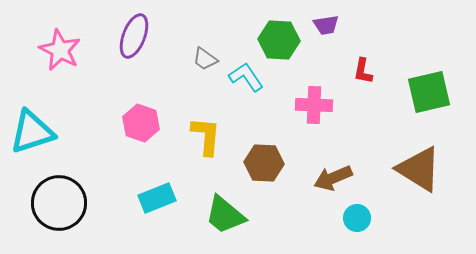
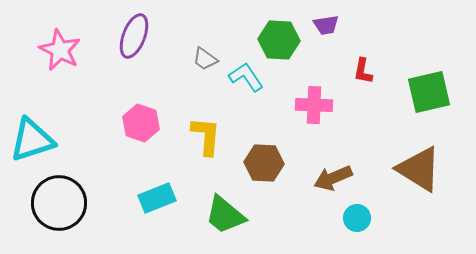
cyan triangle: moved 8 px down
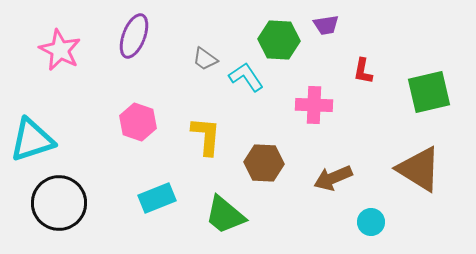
pink hexagon: moved 3 px left, 1 px up
cyan circle: moved 14 px right, 4 px down
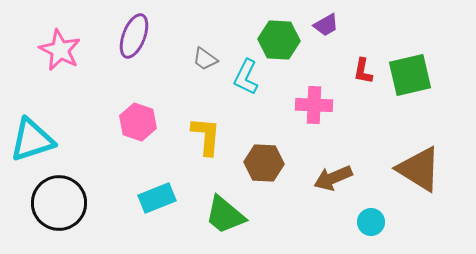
purple trapezoid: rotated 20 degrees counterclockwise
cyan L-shape: rotated 120 degrees counterclockwise
green square: moved 19 px left, 17 px up
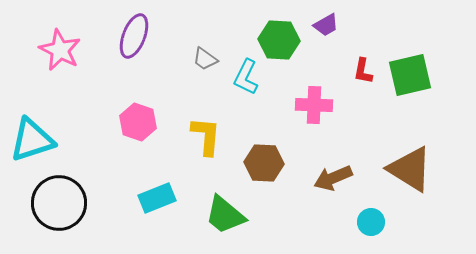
brown triangle: moved 9 px left
